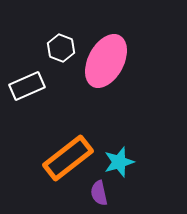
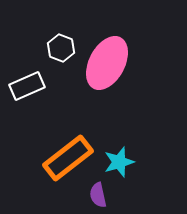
pink ellipse: moved 1 px right, 2 px down
purple semicircle: moved 1 px left, 2 px down
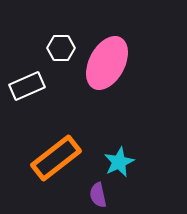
white hexagon: rotated 20 degrees counterclockwise
orange rectangle: moved 12 px left
cyan star: rotated 8 degrees counterclockwise
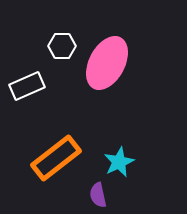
white hexagon: moved 1 px right, 2 px up
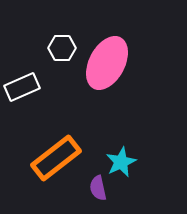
white hexagon: moved 2 px down
white rectangle: moved 5 px left, 1 px down
cyan star: moved 2 px right
purple semicircle: moved 7 px up
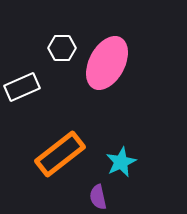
orange rectangle: moved 4 px right, 4 px up
purple semicircle: moved 9 px down
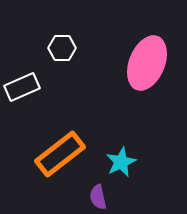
pink ellipse: moved 40 px right; rotated 6 degrees counterclockwise
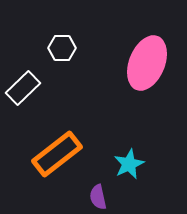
white rectangle: moved 1 px right, 1 px down; rotated 20 degrees counterclockwise
orange rectangle: moved 3 px left
cyan star: moved 8 px right, 2 px down
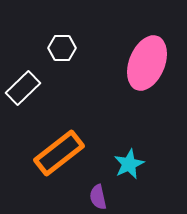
orange rectangle: moved 2 px right, 1 px up
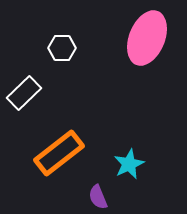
pink ellipse: moved 25 px up
white rectangle: moved 1 px right, 5 px down
purple semicircle: rotated 10 degrees counterclockwise
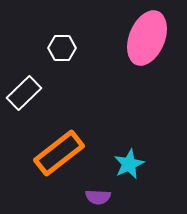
purple semicircle: rotated 65 degrees counterclockwise
